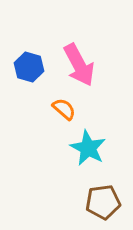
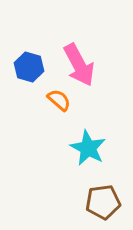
orange semicircle: moved 5 px left, 9 px up
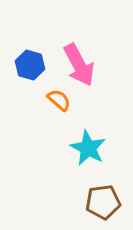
blue hexagon: moved 1 px right, 2 px up
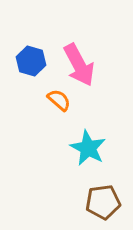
blue hexagon: moved 1 px right, 4 px up
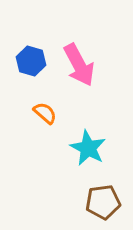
orange semicircle: moved 14 px left, 13 px down
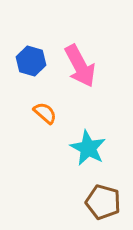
pink arrow: moved 1 px right, 1 px down
brown pentagon: rotated 24 degrees clockwise
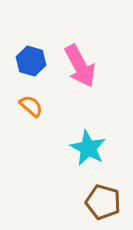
orange semicircle: moved 14 px left, 7 px up
